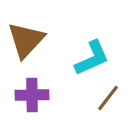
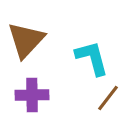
cyan L-shape: rotated 81 degrees counterclockwise
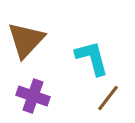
purple cross: moved 1 px right, 1 px down; rotated 20 degrees clockwise
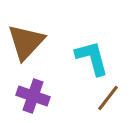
brown triangle: moved 2 px down
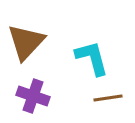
brown line: rotated 44 degrees clockwise
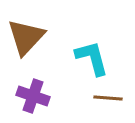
brown triangle: moved 5 px up
brown line: rotated 12 degrees clockwise
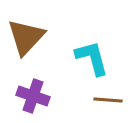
brown line: moved 2 px down
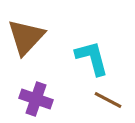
purple cross: moved 3 px right, 3 px down
brown line: rotated 24 degrees clockwise
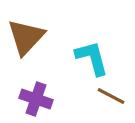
brown line: moved 3 px right, 4 px up
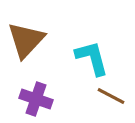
brown triangle: moved 3 px down
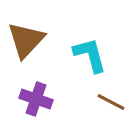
cyan L-shape: moved 2 px left, 3 px up
brown line: moved 6 px down
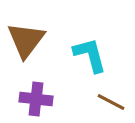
brown triangle: rotated 6 degrees counterclockwise
purple cross: rotated 12 degrees counterclockwise
